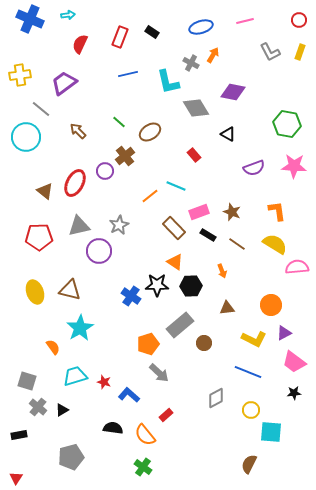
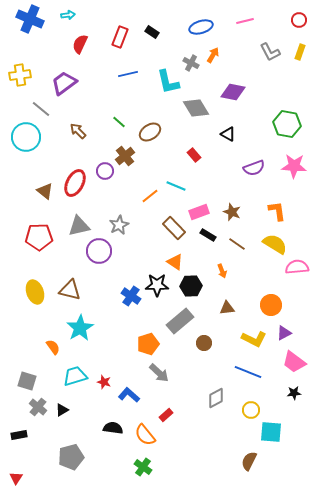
gray rectangle at (180, 325): moved 4 px up
brown semicircle at (249, 464): moved 3 px up
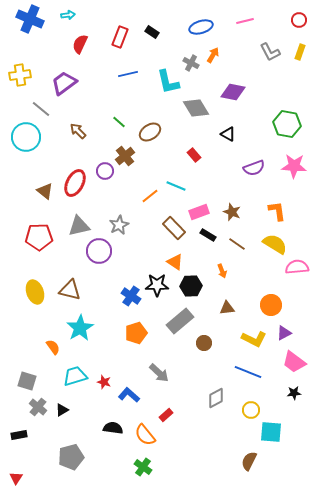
orange pentagon at (148, 344): moved 12 px left, 11 px up
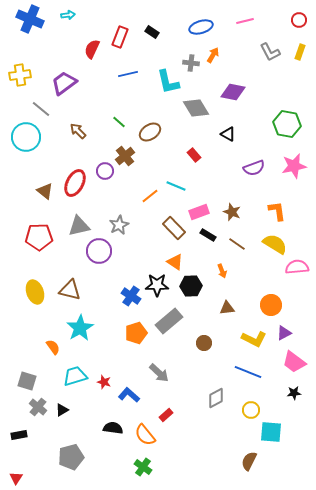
red semicircle at (80, 44): moved 12 px right, 5 px down
gray cross at (191, 63): rotated 21 degrees counterclockwise
pink star at (294, 166): rotated 15 degrees counterclockwise
gray rectangle at (180, 321): moved 11 px left
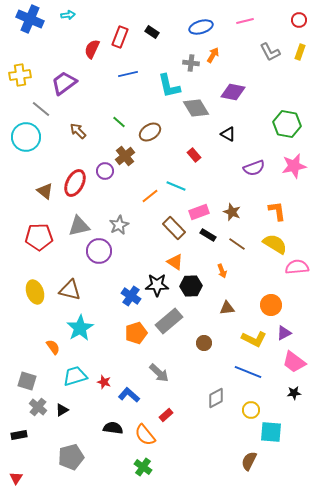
cyan L-shape at (168, 82): moved 1 px right, 4 px down
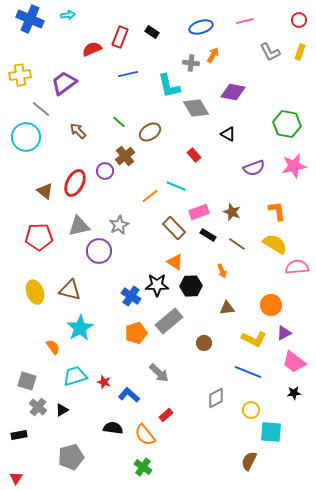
red semicircle at (92, 49): rotated 42 degrees clockwise
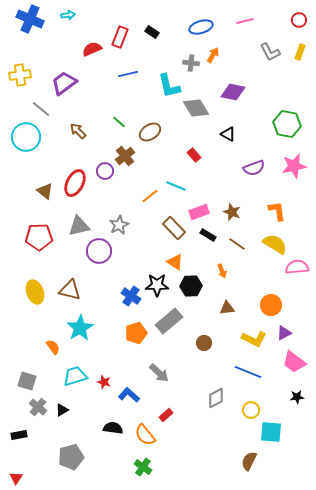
black star at (294, 393): moved 3 px right, 4 px down
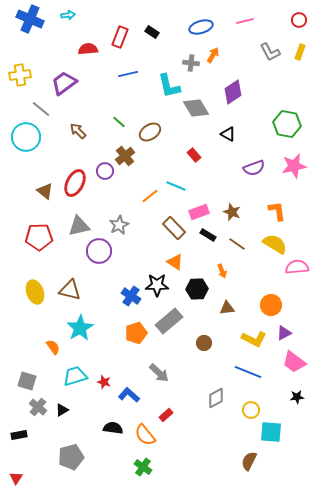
red semicircle at (92, 49): moved 4 px left; rotated 18 degrees clockwise
purple diamond at (233, 92): rotated 45 degrees counterclockwise
black hexagon at (191, 286): moved 6 px right, 3 px down
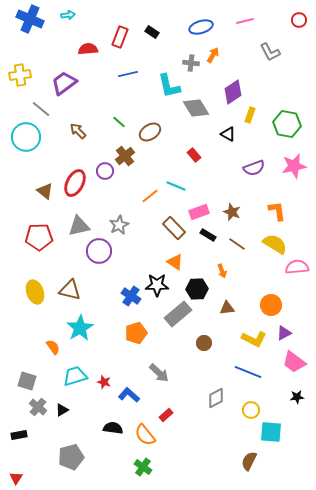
yellow rectangle at (300, 52): moved 50 px left, 63 px down
gray rectangle at (169, 321): moved 9 px right, 7 px up
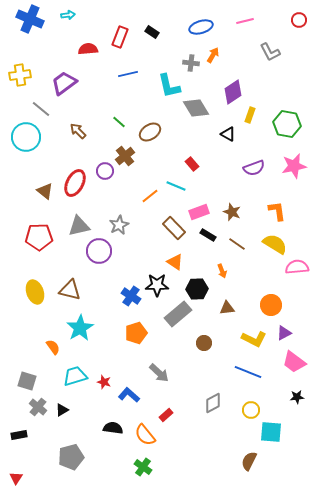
red rectangle at (194, 155): moved 2 px left, 9 px down
gray diamond at (216, 398): moved 3 px left, 5 px down
